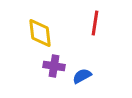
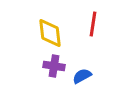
red line: moved 2 px left, 1 px down
yellow diamond: moved 10 px right
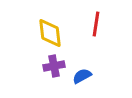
red line: moved 3 px right
purple cross: rotated 20 degrees counterclockwise
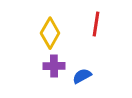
yellow diamond: rotated 36 degrees clockwise
purple cross: rotated 10 degrees clockwise
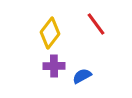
red line: rotated 45 degrees counterclockwise
yellow diamond: rotated 8 degrees clockwise
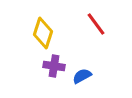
yellow diamond: moved 7 px left; rotated 20 degrees counterclockwise
purple cross: rotated 10 degrees clockwise
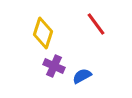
purple cross: rotated 15 degrees clockwise
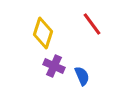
red line: moved 4 px left
blue semicircle: rotated 96 degrees clockwise
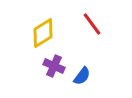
yellow diamond: rotated 40 degrees clockwise
blue semicircle: rotated 60 degrees clockwise
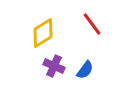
blue semicircle: moved 3 px right, 6 px up
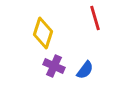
red line: moved 3 px right, 6 px up; rotated 20 degrees clockwise
yellow diamond: rotated 40 degrees counterclockwise
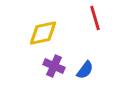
yellow diamond: rotated 60 degrees clockwise
